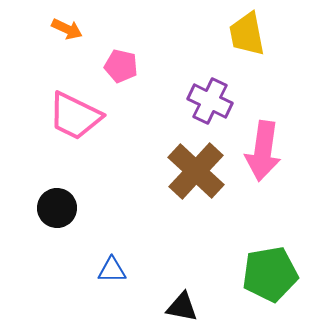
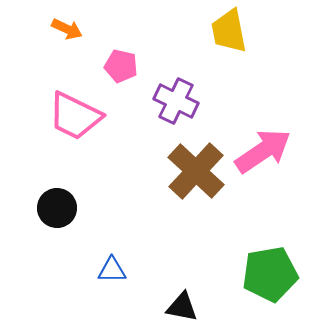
yellow trapezoid: moved 18 px left, 3 px up
purple cross: moved 34 px left
pink arrow: rotated 132 degrees counterclockwise
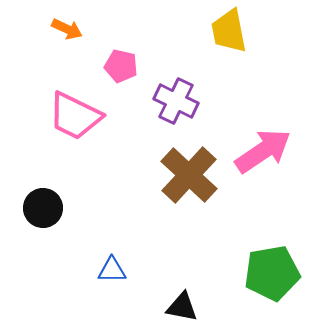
brown cross: moved 7 px left, 4 px down
black circle: moved 14 px left
green pentagon: moved 2 px right, 1 px up
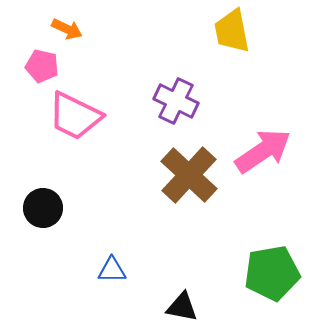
yellow trapezoid: moved 3 px right
pink pentagon: moved 79 px left
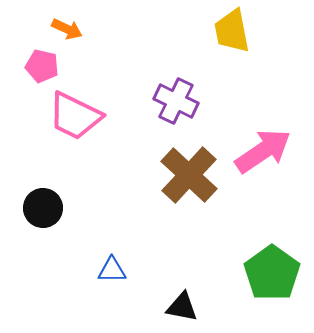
green pentagon: rotated 26 degrees counterclockwise
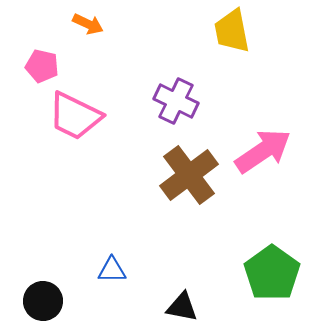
orange arrow: moved 21 px right, 5 px up
brown cross: rotated 10 degrees clockwise
black circle: moved 93 px down
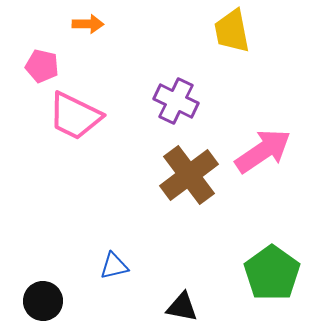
orange arrow: rotated 24 degrees counterclockwise
blue triangle: moved 2 px right, 4 px up; rotated 12 degrees counterclockwise
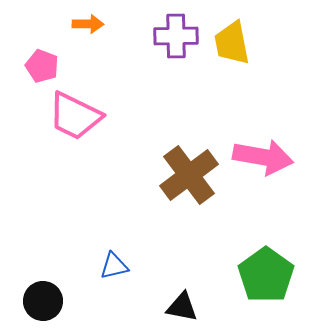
yellow trapezoid: moved 12 px down
pink pentagon: rotated 8 degrees clockwise
purple cross: moved 65 px up; rotated 27 degrees counterclockwise
pink arrow: moved 6 px down; rotated 44 degrees clockwise
green pentagon: moved 6 px left, 2 px down
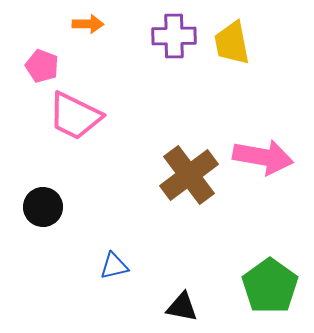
purple cross: moved 2 px left
green pentagon: moved 4 px right, 11 px down
black circle: moved 94 px up
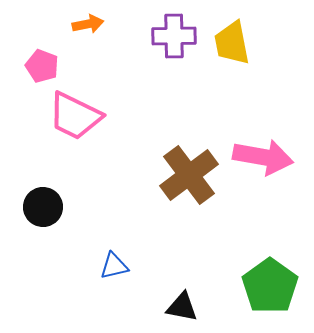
orange arrow: rotated 12 degrees counterclockwise
